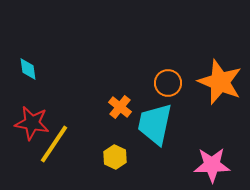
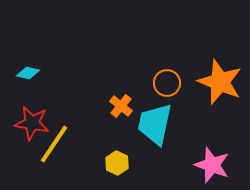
cyan diamond: moved 4 px down; rotated 70 degrees counterclockwise
orange circle: moved 1 px left
orange cross: moved 1 px right, 1 px up
yellow hexagon: moved 2 px right, 6 px down
pink star: rotated 21 degrees clockwise
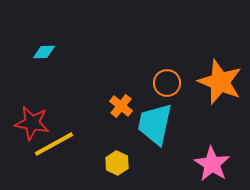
cyan diamond: moved 16 px right, 21 px up; rotated 15 degrees counterclockwise
yellow line: rotated 27 degrees clockwise
pink star: moved 1 px up; rotated 12 degrees clockwise
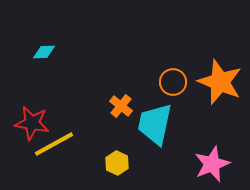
orange circle: moved 6 px right, 1 px up
pink star: rotated 18 degrees clockwise
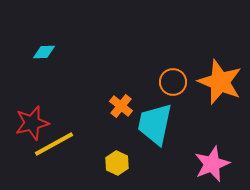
red star: rotated 24 degrees counterclockwise
